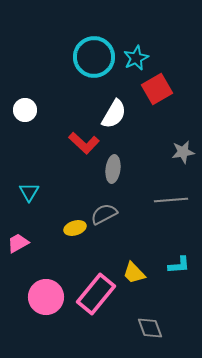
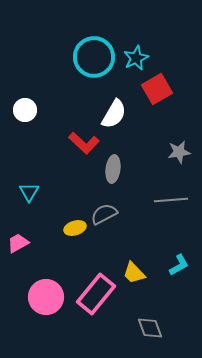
gray star: moved 4 px left
cyan L-shape: rotated 25 degrees counterclockwise
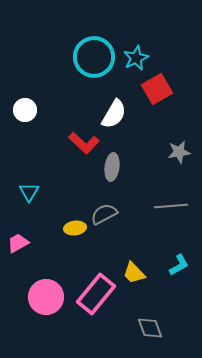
gray ellipse: moved 1 px left, 2 px up
gray line: moved 6 px down
yellow ellipse: rotated 10 degrees clockwise
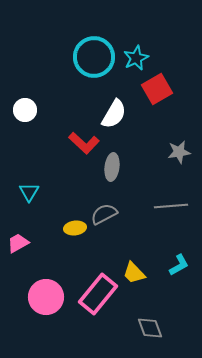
pink rectangle: moved 2 px right
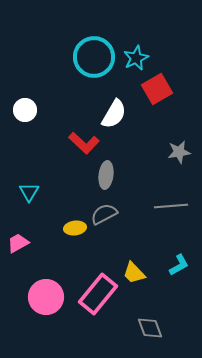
gray ellipse: moved 6 px left, 8 px down
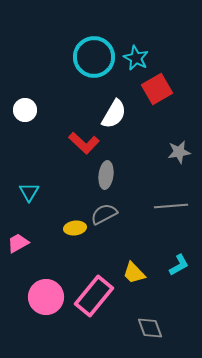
cyan star: rotated 20 degrees counterclockwise
pink rectangle: moved 4 px left, 2 px down
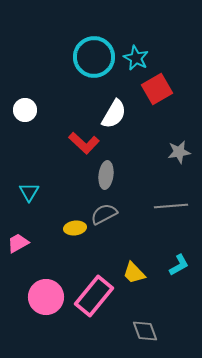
gray diamond: moved 5 px left, 3 px down
